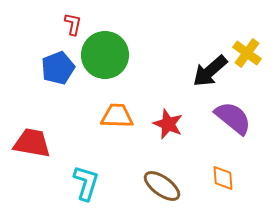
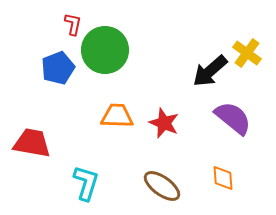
green circle: moved 5 px up
red star: moved 4 px left, 1 px up
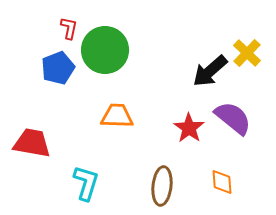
red L-shape: moved 4 px left, 4 px down
yellow cross: rotated 8 degrees clockwise
red star: moved 25 px right, 5 px down; rotated 12 degrees clockwise
orange diamond: moved 1 px left, 4 px down
brown ellipse: rotated 60 degrees clockwise
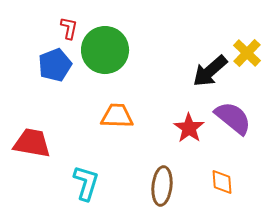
blue pentagon: moved 3 px left, 3 px up
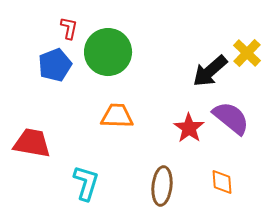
green circle: moved 3 px right, 2 px down
purple semicircle: moved 2 px left
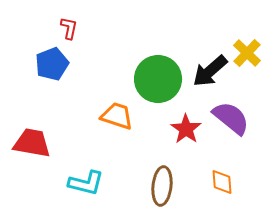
green circle: moved 50 px right, 27 px down
blue pentagon: moved 3 px left, 1 px up
orange trapezoid: rotated 16 degrees clockwise
red star: moved 3 px left, 1 px down
cyan L-shape: rotated 87 degrees clockwise
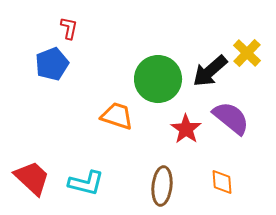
red trapezoid: moved 35 px down; rotated 33 degrees clockwise
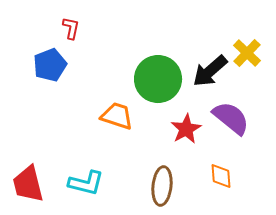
red L-shape: moved 2 px right
blue pentagon: moved 2 px left, 1 px down
red star: rotated 8 degrees clockwise
red trapezoid: moved 4 px left, 6 px down; rotated 147 degrees counterclockwise
orange diamond: moved 1 px left, 6 px up
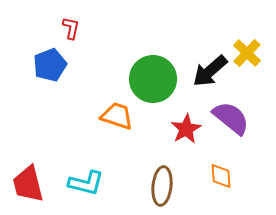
green circle: moved 5 px left
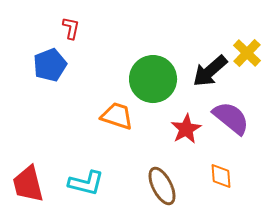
brown ellipse: rotated 33 degrees counterclockwise
